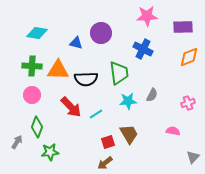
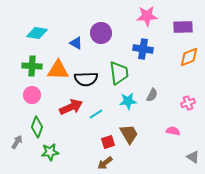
blue triangle: rotated 16 degrees clockwise
blue cross: rotated 18 degrees counterclockwise
red arrow: rotated 70 degrees counterclockwise
gray triangle: rotated 40 degrees counterclockwise
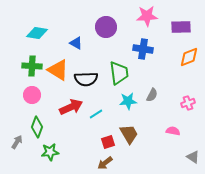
purple rectangle: moved 2 px left
purple circle: moved 5 px right, 6 px up
orange triangle: rotated 30 degrees clockwise
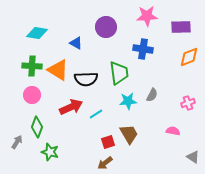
green star: rotated 24 degrees clockwise
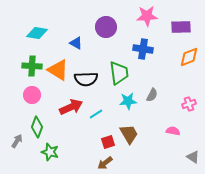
pink cross: moved 1 px right, 1 px down
gray arrow: moved 1 px up
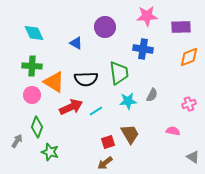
purple circle: moved 1 px left
cyan diamond: moved 3 px left; rotated 55 degrees clockwise
orange triangle: moved 4 px left, 12 px down
cyan line: moved 3 px up
brown trapezoid: moved 1 px right
